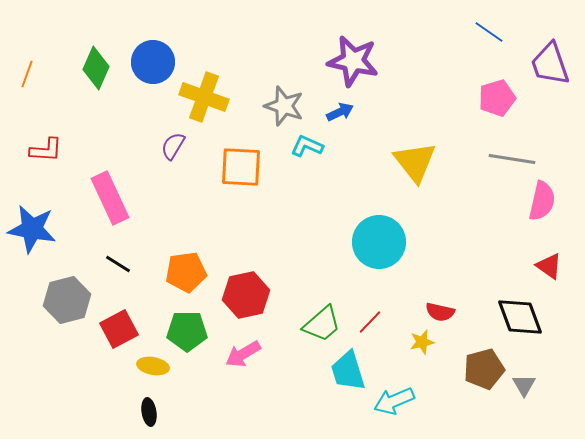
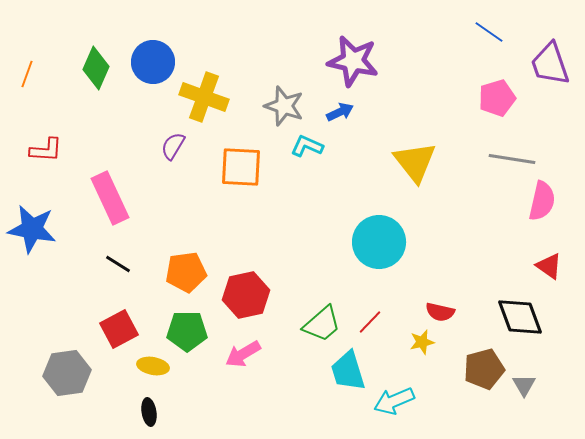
gray hexagon: moved 73 px down; rotated 6 degrees clockwise
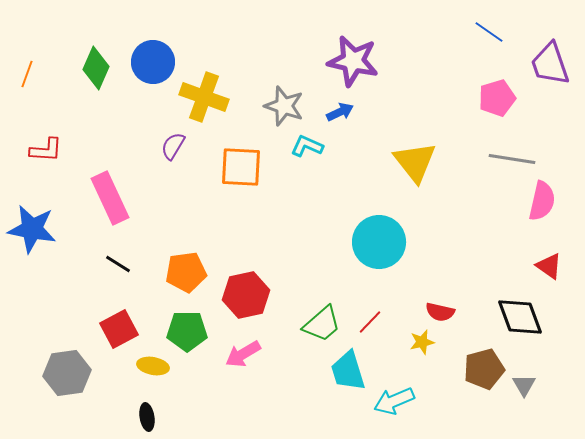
black ellipse: moved 2 px left, 5 px down
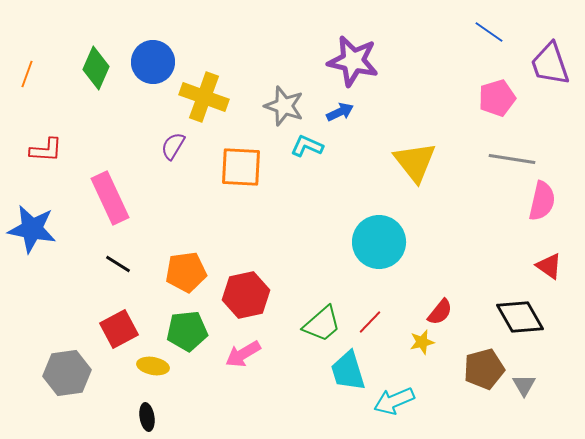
red semicircle: rotated 64 degrees counterclockwise
black diamond: rotated 9 degrees counterclockwise
green pentagon: rotated 6 degrees counterclockwise
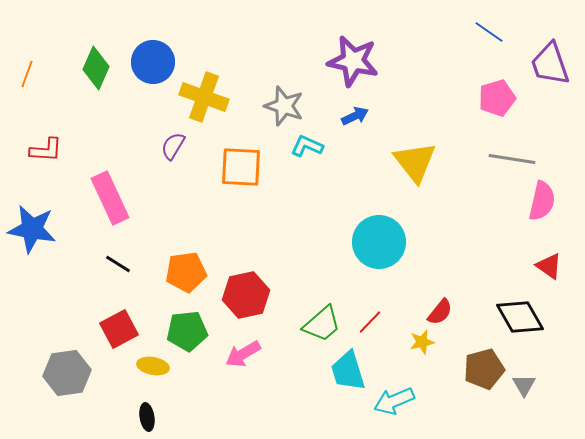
blue arrow: moved 15 px right, 4 px down
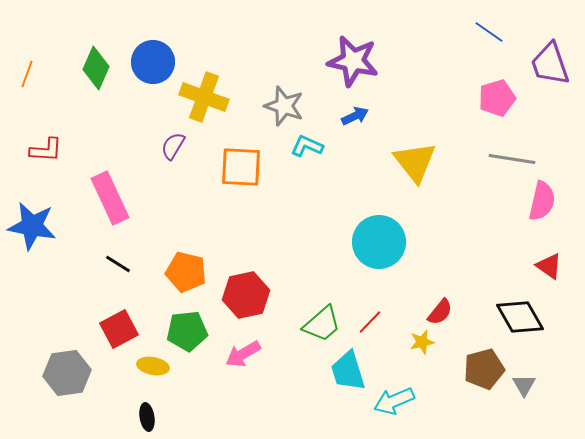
blue star: moved 3 px up
orange pentagon: rotated 21 degrees clockwise
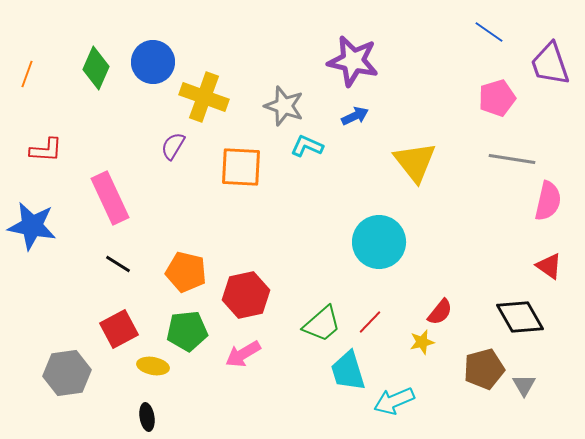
pink semicircle: moved 6 px right
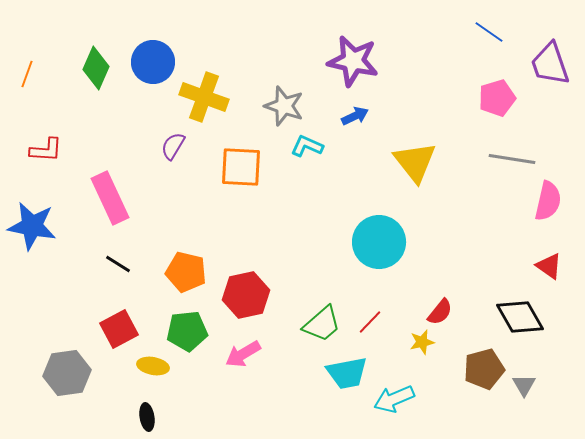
cyan trapezoid: moved 1 px left, 2 px down; rotated 84 degrees counterclockwise
cyan arrow: moved 2 px up
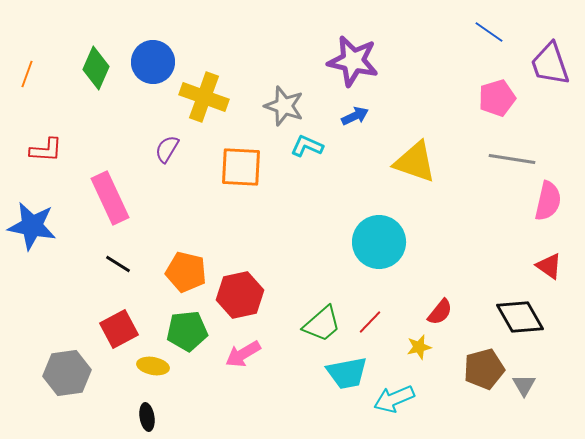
purple semicircle: moved 6 px left, 3 px down
yellow triangle: rotated 33 degrees counterclockwise
red hexagon: moved 6 px left
yellow star: moved 3 px left, 5 px down
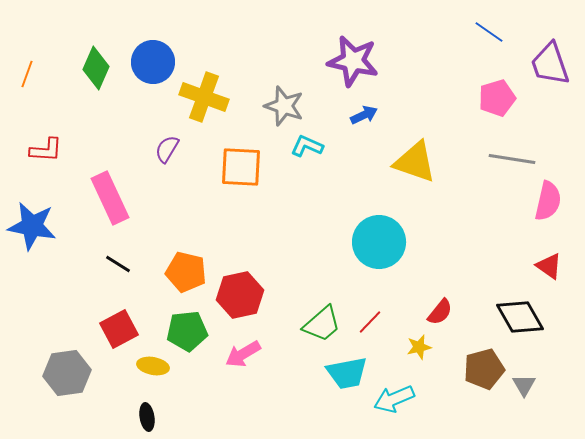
blue arrow: moved 9 px right, 1 px up
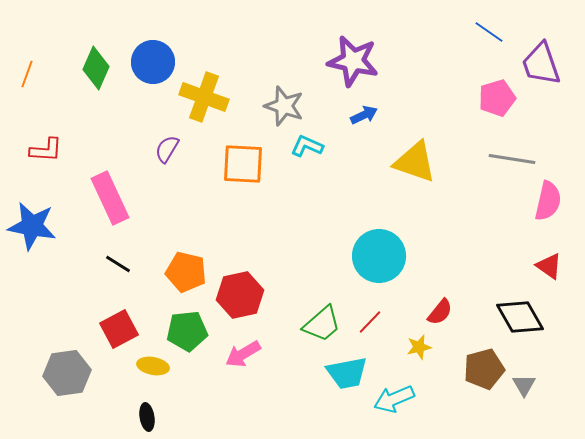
purple trapezoid: moved 9 px left
orange square: moved 2 px right, 3 px up
cyan circle: moved 14 px down
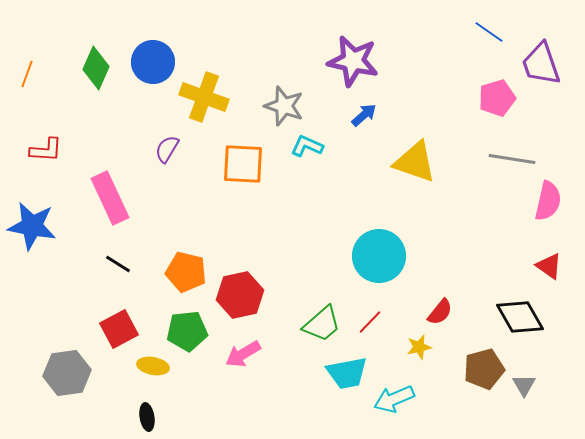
blue arrow: rotated 16 degrees counterclockwise
